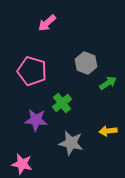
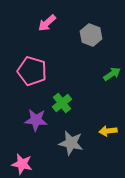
gray hexagon: moved 5 px right, 28 px up
green arrow: moved 4 px right, 9 px up
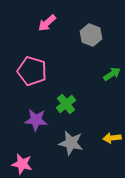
green cross: moved 4 px right, 1 px down
yellow arrow: moved 4 px right, 7 px down
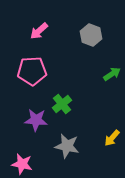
pink arrow: moved 8 px left, 8 px down
pink pentagon: rotated 20 degrees counterclockwise
green cross: moved 4 px left
yellow arrow: rotated 42 degrees counterclockwise
gray star: moved 4 px left, 3 px down
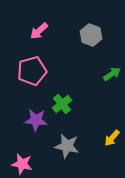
pink pentagon: rotated 12 degrees counterclockwise
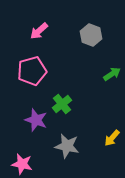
purple star: rotated 15 degrees clockwise
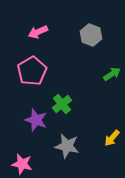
pink arrow: moved 1 px left, 1 px down; rotated 18 degrees clockwise
pink pentagon: rotated 16 degrees counterclockwise
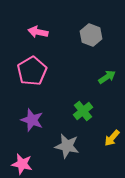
pink arrow: rotated 36 degrees clockwise
green arrow: moved 5 px left, 3 px down
green cross: moved 21 px right, 7 px down
purple star: moved 4 px left
